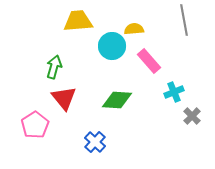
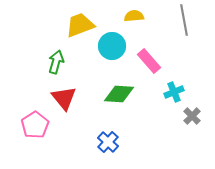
yellow trapezoid: moved 2 px right, 4 px down; rotated 16 degrees counterclockwise
yellow semicircle: moved 13 px up
green arrow: moved 2 px right, 5 px up
green diamond: moved 2 px right, 6 px up
blue cross: moved 13 px right
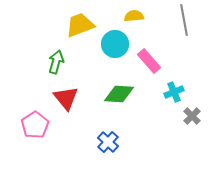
cyan circle: moved 3 px right, 2 px up
red triangle: moved 2 px right
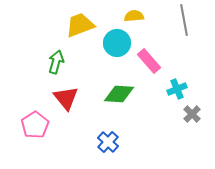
cyan circle: moved 2 px right, 1 px up
cyan cross: moved 3 px right, 3 px up
gray cross: moved 2 px up
